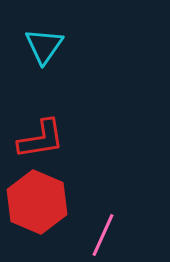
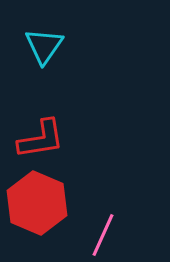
red hexagon: moved 1 px down
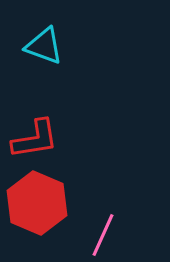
cyan triangle: rotated 45 degrees counterclockwise
red L-shape: moved 6 px left
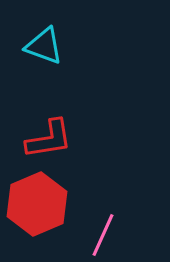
red L-shape: moved 14 px right
red hexagon: moved 1 px down; rotated 14 degrees clockwise
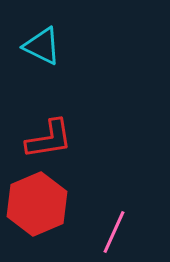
cyan triangle: moved 2 px left; rotated 6 degrees clockwise
pink line: moved 11 px right, 3 px up
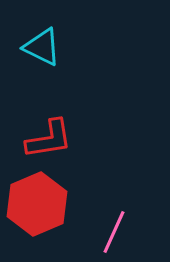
cyan triangle: moved 1 px down
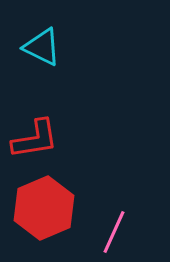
red L-shape: moved 14 px left
red hexagon: moved 7 px right, 4 px down
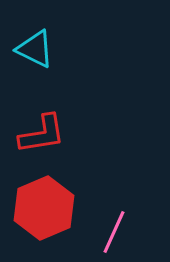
cyan triangle: moved 7 px left, 2 px down
red L-shape: moved 7 px right, 5 px up
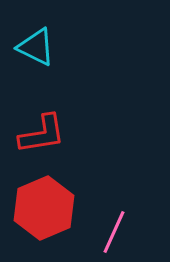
cyan triangle: moved 1 px right, 2 px up
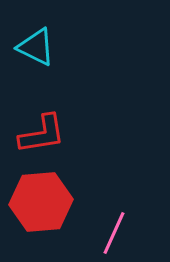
red hexagon: moved 3 px left, 6 px up; rotated 18 degrees clockwise
pink line: moved 1 px down
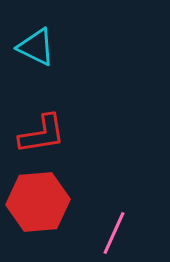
red hexagon: moved 3 px left
